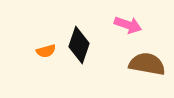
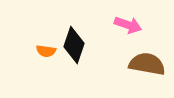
black diamond: moved 5 px left
orange semicircle: rotated 24 degrees clockwise
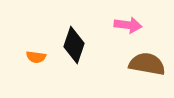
pink arrow: rotated 12 degrees counterclockwise
orange semicircle: moved 10 px left, 6 px down
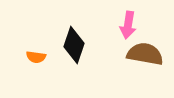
pink arrow: rotated 92 degrees clockwise
brown semicircle: moved 2 px left, 10 px up
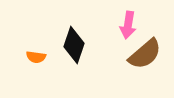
brown semicircle: rotated 129 degrees clockwise
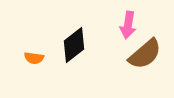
black diamond: rotated 33 degrees clockwise
orange semicircle: moved 2 px left, 1 px down
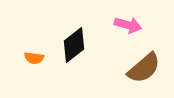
pink arrow: rotated 84 degrees counterclockwise
brown semicircle: moved 1 px left, 14 px down
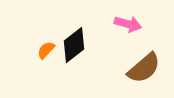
pink arrow: moved 1 px up
orange semicircle: moved 12 px right, 8 px up; rotated 126 degrees clockwise
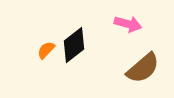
brown semicircle: moved 1 px left
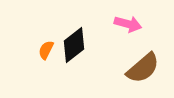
orange semicircle: rotated 18 degrees counterclockwise
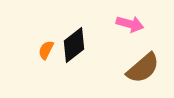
pink arrow: moved 2 px right
